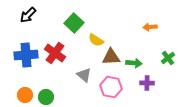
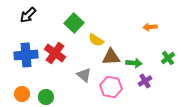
purple cross: moved 2 px left, 2 px up; rotated 32 degrees counterclockwise
orange circle: moved 3 px left, 1 px up
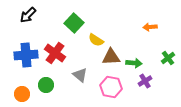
gray triangle: moved 4 px left
green circle: moved 12 px up
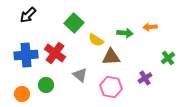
green arrow: moved 9 px left, 30 px up
purple cross: moved 3 px up
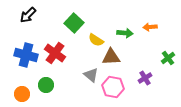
blue cross: rotated 20 degrees clockwise
gray triangle: moved 11 px right
pink hexagon: moved 2 px right
